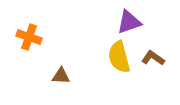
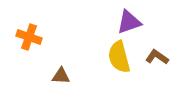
brown L-shape: moved 4 px right, 1 px up
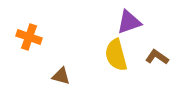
yellow semicircle: moved 3 px left, 2 px up
brown triangle: rotated 12 degrees clockwise
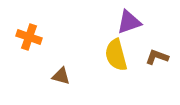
brown L-shape: rotated 15 degrees counterclockwise
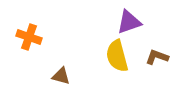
yellow semicircle: moved 1 px right, 1 px down
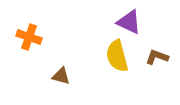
purple triangle: rotated 44 degrees clockwise
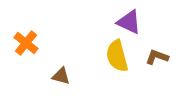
orange cross: moved 3 px left, 6 px down; rotated 20 degrees clockwise
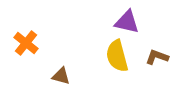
purple triangle: moved 2 px left; rotated 12 degrees counterclockwise
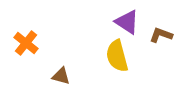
purple triangle: rotated 20 degrees clockwise
brown L-shape: moved 4 px right, 22 px up
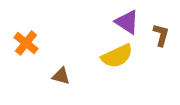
brown L-shape: rotated 85 degrees clockwise
yellow semicircle: rotated 100 degrees counterclockwise
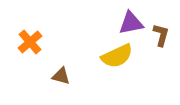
purple triangle: moved 4 px right, 1 px down; rotated 44 degrees counterclockwise
orange cross: moved 4 px right, 1 px up; rotated 10 degrees clockwise
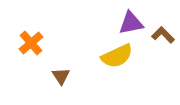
brown L-shape: moved 2 px right; rotated 60 degrees counterclockwise
orange cross: moved 1 px right, 1 px down
brown triangle: rotated 42 degrees clockwise
